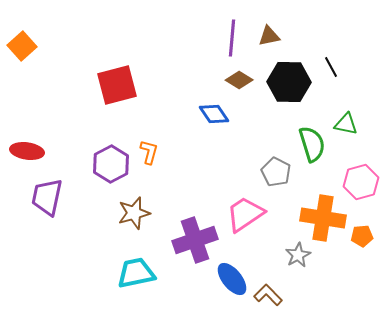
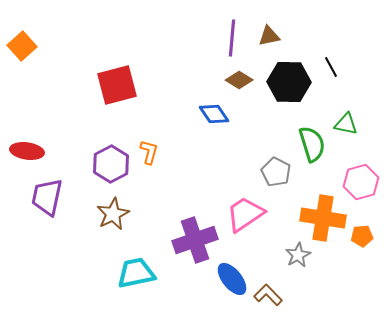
brown star: moved 21 px left, 1 px down; rotated 12 degrees counterclockwise
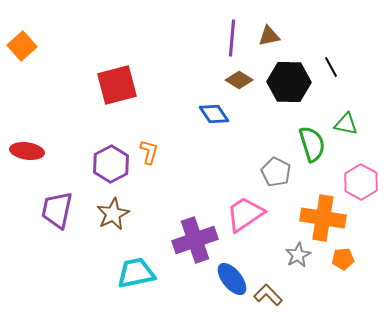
pink hexagon: rotated 16 degrees counterclockwise
purple trapezoid: moved 10 px right, 13 px down
orange pentagon: moved 19 px left, 23 px down
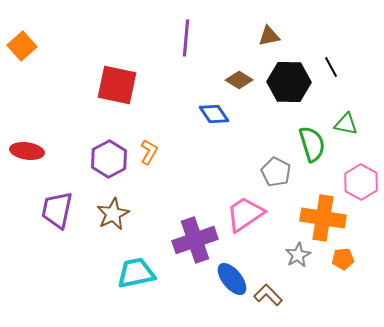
purple line: moved 46 px left
red square: rotated 27 degrees clockwise
orange L-shape: rotated 15 degrees clockwise
purple hexagon: moved 2 px left, 5 px up
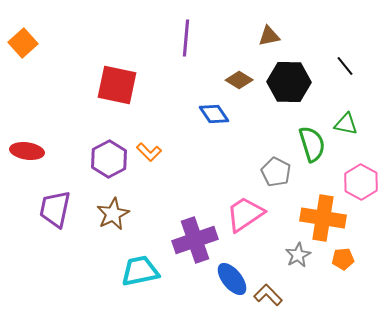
orange square: moved 1 px right, 3 px up
black line: moved 14 px right, 1 px up; rotated 10 degrees counterclockwise
orange L-shape: rotated 105 degrees clockwise
purple trapezoid: moved 2 px left, 1 px up
cyan trapezoid: moved 4 px right, 2 px up
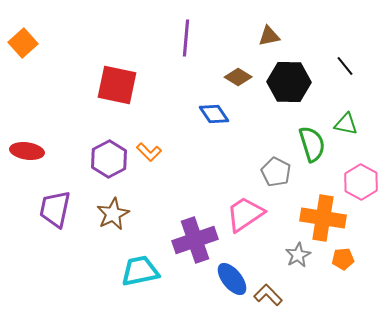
brown diamond: moved 1 px left, 3 px up
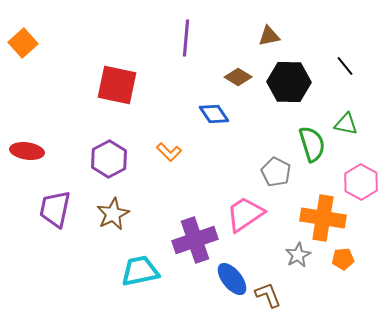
orange L-shape: moved 20 px right
brown L-shape: rotated 24 degrees clockwise
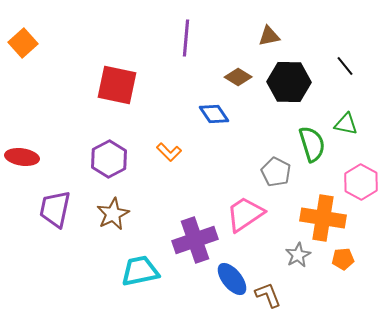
red ellipse: moved 5 px left, 6 px down
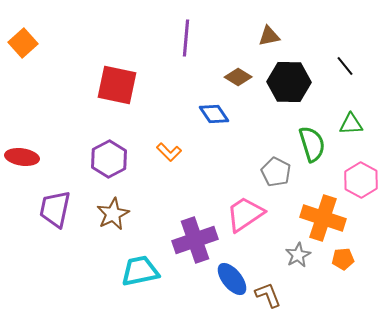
green triangle: moved 5 px right; rotated 15 degrees counterclockwise
pink hexagon: moved 2 px up
orange cross: rotated 9 degrees clockwise
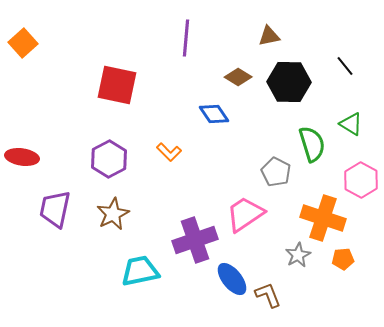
green triangle: rotated 35 degrees clockwise
